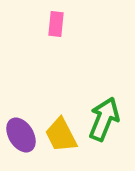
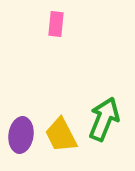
purple ellipse: rotated 40 degrees clockwise
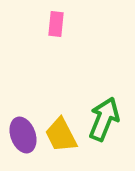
purple ellipse: moved 2 px right; rotated 28 degrees counterclockwise
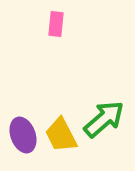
green arrow: rotated 27 degrees clockwise
